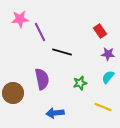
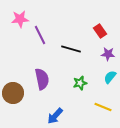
purple line: moved 3 px down
black line: moved 9 px right, 3 px up
cyan semicircle: moved 2 px right
blue arrow: moved 3 px down; rotated 42 degrees counterclockwise
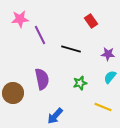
red rectangle: moved 9 px left, 10 px up
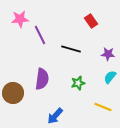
purple semicircle: rotated 20 degrees clockwise
green star: moved 2 px left
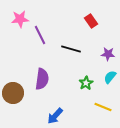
green star: moved 8 px right; rotated 16 degrees counterclockwise
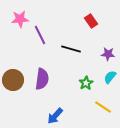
brown circle: moved 13 px up
yellow line: rotated 12 degrees clockwise
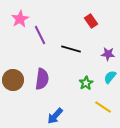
pink star: rotated 24 degrees counterclockwise
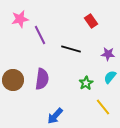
pink star: rotated 18 degrees clockwise
yellow line: rotated 18 degrees clockwise
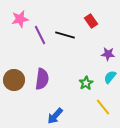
black line: moved 6 px left, 14 px up
brown circle: moved 1 px right
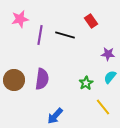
purple line: rotated 36 degrees clockwise
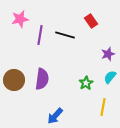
purple star: rotated 24 degrees counterclockwise
yellow line: rotated 48 degrees clockwise
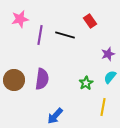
red rectangle: moved 1 px left
